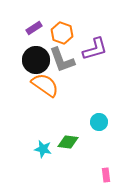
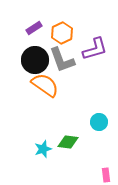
orange hexagon: rotated 15 degrees clockwise
black circle: moved 1 px left
cyan star: rotated 30 degrees counterclockwise
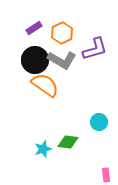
gray L-shape: rotated 40 degrees counterclockwise
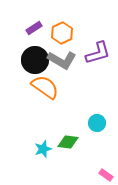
purple L-shape: moved 3 px right, 4 px down
orange semicircle: moved 2 px down
cyan circle: moved 2 px left, 1 px down
pink rectangle: rotated 48 degrees counterclockwise
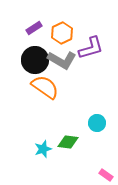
purple L-shape: moved 7 px left, 5 px up
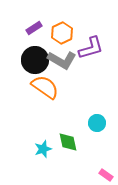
green diamond: rotated 70 degrees clockwise
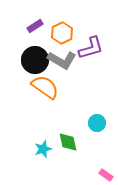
purple rectangle: moved 1 px right, 2 px up
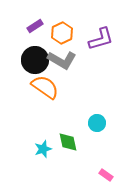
purple L-shape: moved 10 px right, 9 px up
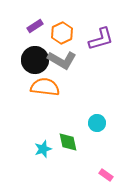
orange semicircle: rotated 28 degrees counterclockwise
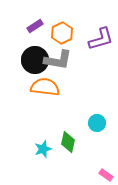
gray L-shape: moved 4 px left; rotated 20 degrees counterclockwise
green diamond: rotated 25 degrees clockwise
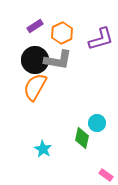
orange semicircle: moved 10 px left; rotated 68 degrees counterclockwise
green diamond: moved 14 px right, 4 px up
cyan star: rotated 24 degrees counterclockwise
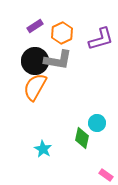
black circle: moved 1 px down
